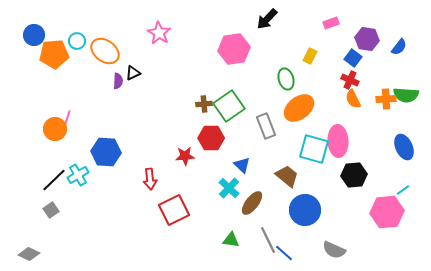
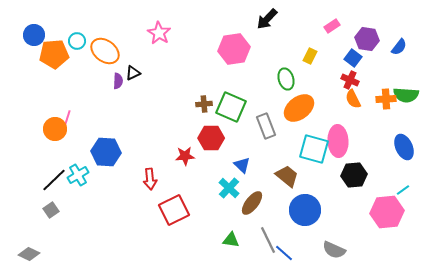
pink rectangle at (331, 23): moved 1 px right, 3 px down; rotated 14 degrees counterclockwise
green square at (229, 106): moved 2 px right, 1 px down; rotated 32 degrees counterclockwise
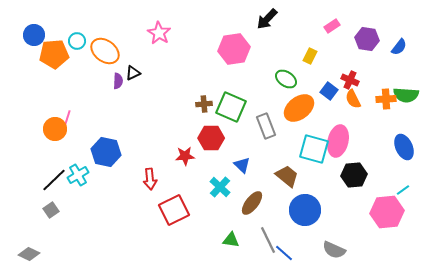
blue square at (353, 58): moved 24 px left, 33 px down
green ellipse at (286, 79): rotated 40 degrees counterclockwise
pink ellipse at (338, 141): rotated 16 degrees clockwise
blue hexagon at (106, 152): rotated 8 degrees clockwise
cyan cross at (229, 188): moved 9 px left, 1 px up
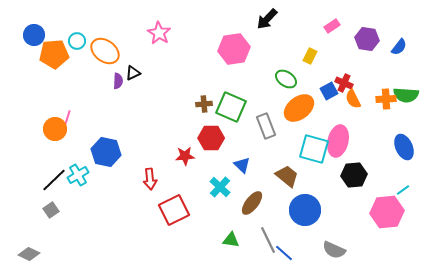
red cross at (350, 80): moved 6 px left, 3 px down
blue square at (329, 91): rotated 24 degrees clockwise
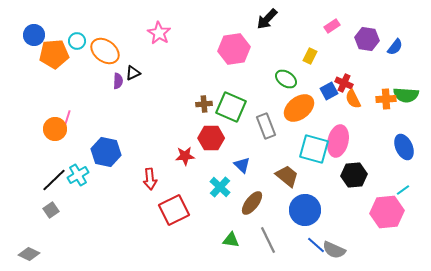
blue semicircle at (399, 47): moved 4 px left
blue line at (284, 253): moved 32 px right, 8 px up
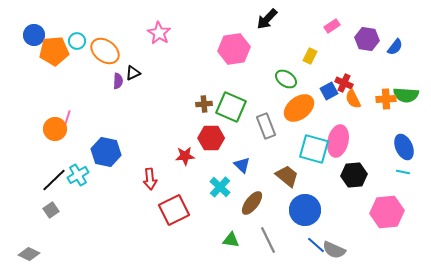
orange pentagon at (54, 54): moved 3 px up
cyan line at (403, 190): moved 18 px up; rotated 48 degrees clockwise
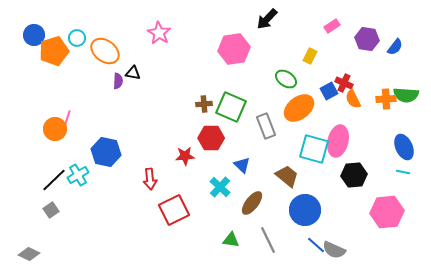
cyan circle at (77, 41): moved 3 px up
orange pentagon at (54, 51): rotated 12 degrees counterclockwise
black triangle at (133, 73): rotated 35 degrees clockwise
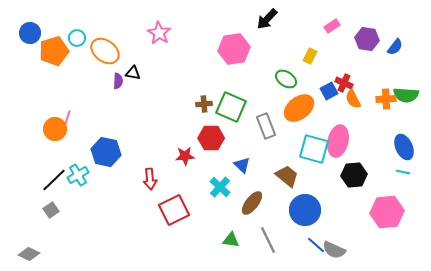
blue circle at (34, 35): moved 4 px left, 2 px up
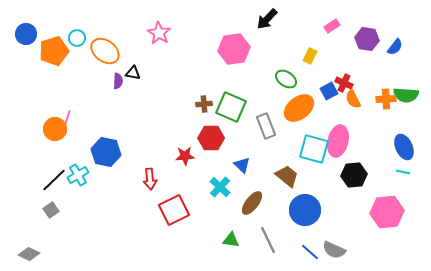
blue circle at (30, 33): moved 4 px left, 1 px down
blue line at (316, 245): moved 6 px left, 7 px down
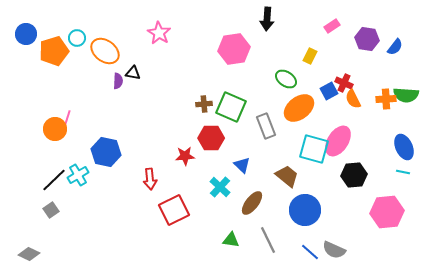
black arrow at (267, 19): rotated 40 degrees counterclockwise
pink ellipse at (338, 141): rotated 20 degrees clockwise
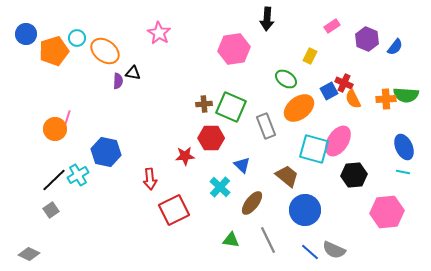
purple hexagon at (367, 39): rotated 15 degrees clockwise
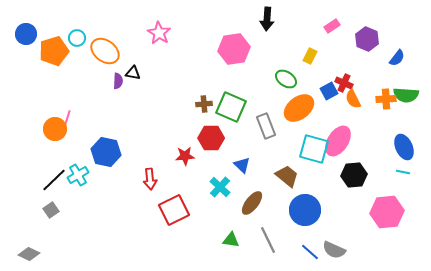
blue semicircle at (395, 47): moved 2 px right, 11 px down
